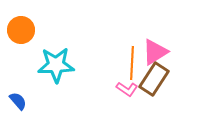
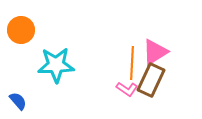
brown rectangle: moved 3 px left, 1 px down; rotated 8 degrees counterclockwise
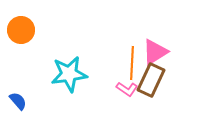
cyan star: moved 13 px right, 9 px down; rotated 6 degrees counterclockwise
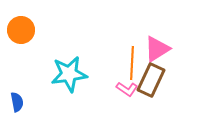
pink triangle: moved 2 px right, 3 px up
blue semicircle: moved 1 px left, 1 px down; rotated 30 degrees clockwise
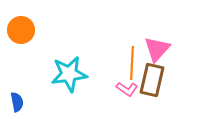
pink triangle: rotated 16 degrees counterclockwise
brown rectangle: moved 1 px right; rotated 12 degrees counterclockwise
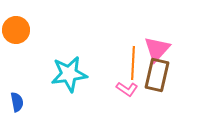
orange circle: moved 5 px left
orange line: moved 1 px right
brown rectangle: moved 5 px right, 5 px up
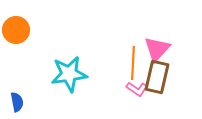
brown rectangle: moved 2 px down
pink L-shape: moved 10 px right
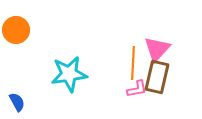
pink L-shape: rotated 45 degrees counterclockwise
blue semicircle: rotated 18 degrees counterclockwise
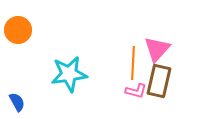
orange circle: moved 2 px right
brown rectangle: moved 2 px right, 4 px down
pink L-shape: moved 1 px left, 2 px down; rotated 25 degrees clockwise
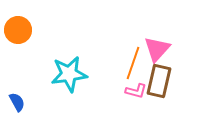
orange line: rotated 16 degrees clockwise
